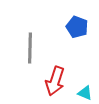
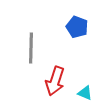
gray line: moved 1 px right
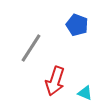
blue pentagon: moved 2 px up
gray line: rotated 32 degrees clockwise
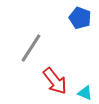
blue pentagon: moved 3 px right, 7 px up
red arrow: rotated 56 degrees counterclockwise
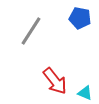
blue pentagon: rotated 10 degrees counterclockwise
gray line: moved 17 px up
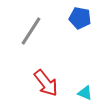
red arrow: moved 9 px left, 2 px down
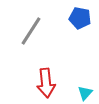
red arrow: rotated 32 degrees clockwise
cyan triangle: rotated 49 degrees clockwise
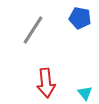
gray line: moved 2 px right, 1 px up
cyan triangle: rotated 21 degrees counterclockwise
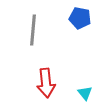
gray line: rotated 28 degrees counterclockwise
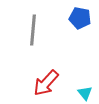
red arrow: rotated 48 degrees clockwise
